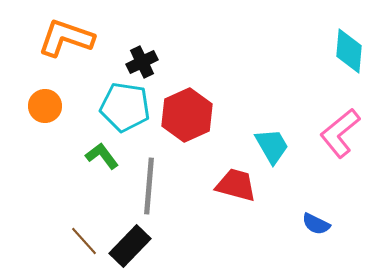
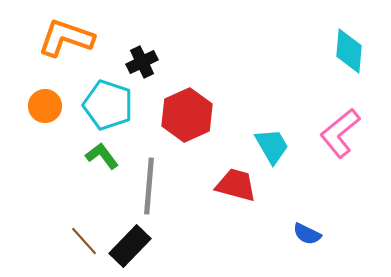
cyan pentagon: moved 17 px left, 2 px up; rotated 9 degrees clockwise
blue semicircle: moved 9 px left, 10 px down
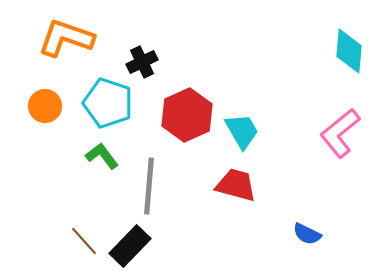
cyan pentagon: moved 2 px up
cyan trapezoid: moved 30 px left, 15 px up
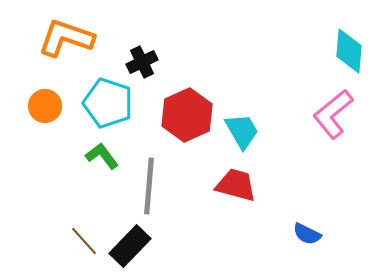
pink L-shape: moved 7 px left, 19 px up
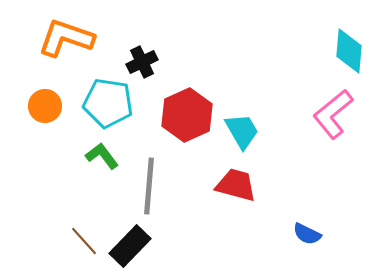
cyan pentagon: rotated 9 degrees counterclockwise
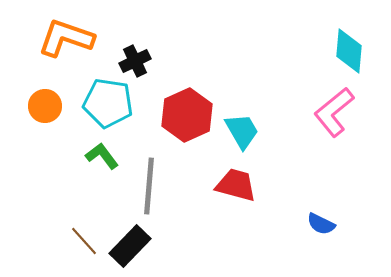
black cross: moved 7 px left, 1 px up
pink L-shape: moved 1 px right, 2 px up
blue semicircle: moved 14 px right, 10 px up
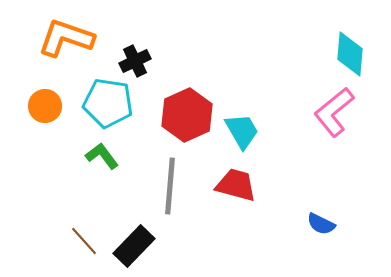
cyan diamond: moved 1 px right, 3 px down
gray line: moved 21 px right
black rectangle: moved 4 px right
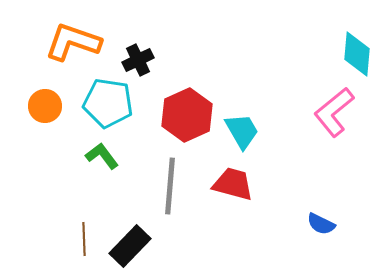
orange L-shape: moved 7 px right, 4 px down
cyan diamond: moved 7 px right
black cross: moved 3 px right, 1 px up
red trapezoid: moved 3 px left, 1 px up
brown line: moved 2 px up; rotated 40 degrees clockwise
black rectangle: moved 4 px left
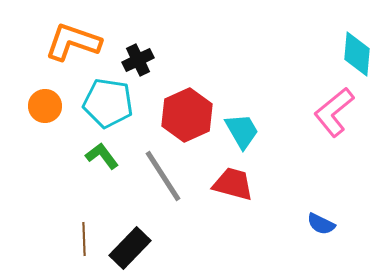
gray line: moved 7 px left, 10 px up; rotated 38 degrees counterclockwise
black rectangle: moved 2 px down
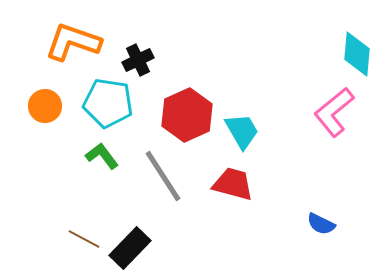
brown line: rotated 60 degrees counterclockwise
